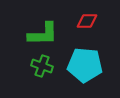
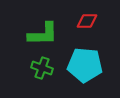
green cross: moved 2 px down
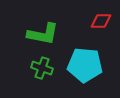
red diamond: moved 14 px right
green L-shape: rotated 12 degrees clockwise
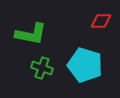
green L-shape: moved 12 px left
cyan pentagon: rotated 12 degrees clockwise
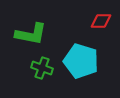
cyan pentagon: moved 4 px left, 4 px up
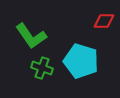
red diamond: moved 3 px right
green L-shape: moved 2 px down; rotated 44 degrees clockwise
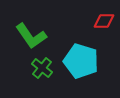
green cross: rotated 20 degrees clockwise
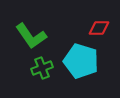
red diamond: moved 5 px left, 7 px down
green cross: rotated 30 degrees clockwise
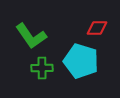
red diamond: moved 2 px left
green cross: rotated 20 degrees clockwise
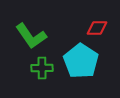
cyan pentagon: rotated 16 degrees clockwise
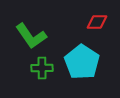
red diamond: moved 6 px up
cyan pentagon: moved 1 px right, 1 px down
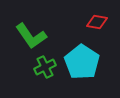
red diamond: rotated 10 degrees clockwise
green cross: moved 3 px right, 1 px up; rotated 25 degrees counterclockwise
